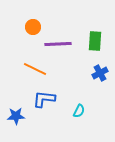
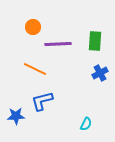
blue L-shape: moved 2 px left, 2 px down; rotated 20 degrees counterclockwise
cyan semicircle: moved 7 px right, 13 px down
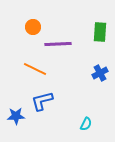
green rectangle: moved 5 px right, 9 px up
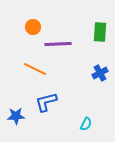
blue L-shape: moved 4 px right, 1 px down
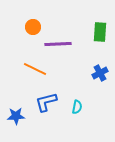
cyan semicircle: moved 9 px left, 17 px up; rotated 16 degrees counterclockwise
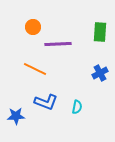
blue L-shape: rotated 145 degrees counterclockwise
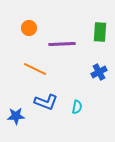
orange circle: moved 4 px left, 1 px down
purple line: moved 4 px right
blue cross: moved 1 px left, 1 px up
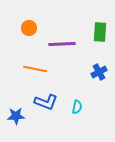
orange line: rotated 15 degrees counterclockwise
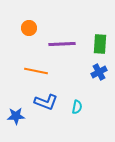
green rectangle: moved 12 px down
orange line: moved 1 px right, 2 px down
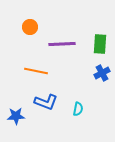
orange circle: moved 1 px right, 1 px up
blue cross: moved 3 px right, 1 px down
cyan semicircle: moved 1 px right, 2 px down
